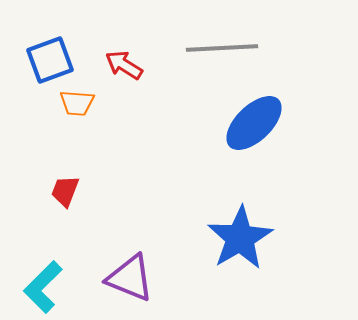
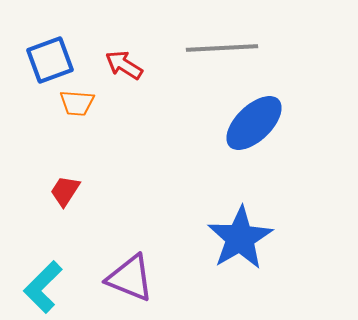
red trapezoid: rotated 12 degrees clockwise
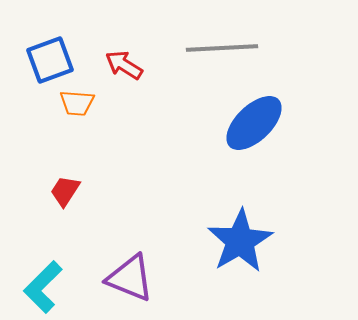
blue star: moved 3 px down
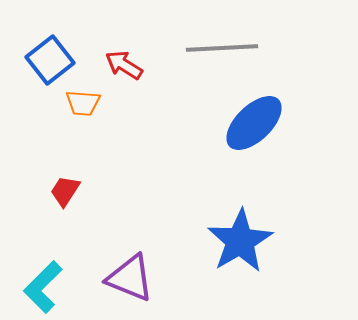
blue square: rotated 18 degrees counterclockwise
orange trapezoid: moved 6 px right
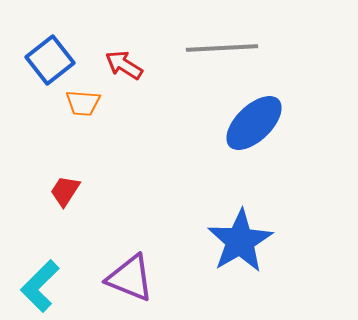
cyan L-shape: moved 3 px left, 1 px up
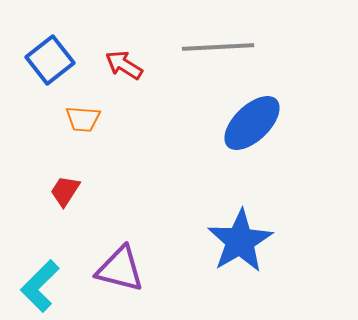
gray line: moved 4 px left, 1 px up
orange trapezoid: moved 16 px down
blue ellipse: moved 2 px left
purple triangle: moved 10 px left, 9 px up; rotated 8 degrees counterclockwise
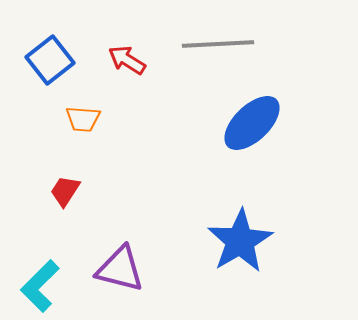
gray line: moved 3 px up
red arrow: moved 3 px right, 5 px up
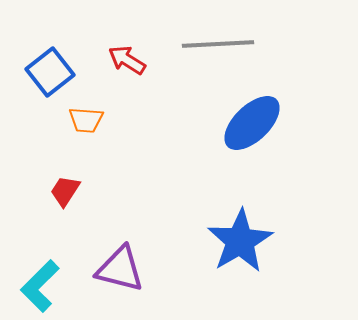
blue square: moved 12 px down
orange trapezoid: moved 3 px right, 1 px down
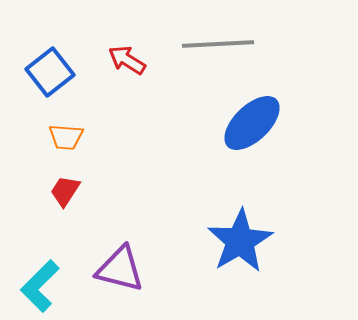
orange trapezoid: moved 20 px left, 17 px down
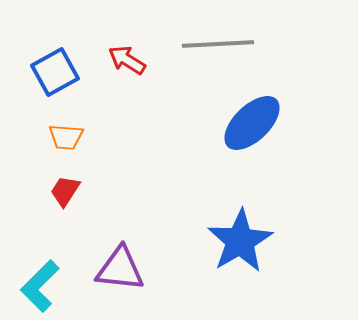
blue square: moved 5 px right; rotated 9 degrees clockwise
purple triangle: rotated 8 degrees counterclockwise
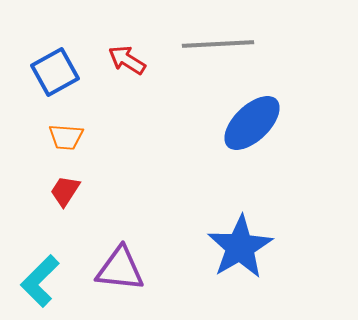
blue star: moved 6 px down
cyan L-shape: moved 5 px up
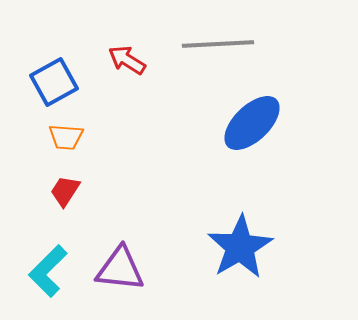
blue square: moved 1 px left, 10 px down
cyan L-shape: moved 8 px right, 10 px up
